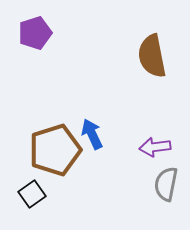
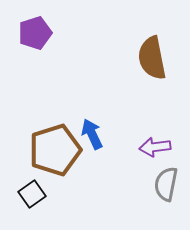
brown semicircle: moved 2 px down
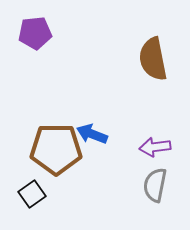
purple pentagon: rotated 12 degrees clockwise
brown semicircle: moved 1 px right, 1 px down
blue arrow: rotated 44 degrees counterclockwise
brown pentagon: moved 1 px right, 1 px up; rotated 18 degrees clockwise
gray semicircle: moved 11 px left, 1 px down
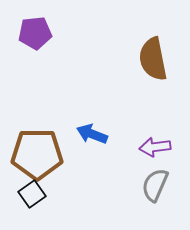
brown pentagon: moved 19 px left, 5 px down
gray semicircle: rotated 12 degrees clockwise
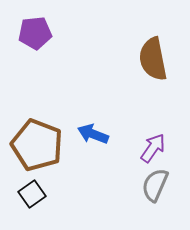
blue arrow: moved 1 px right
purple arrow: moved 2 px left, 1 px down; rotated 132 degrees clockwise
brown pentagon: moved 9 px up; rotated 21 degrees clockwise
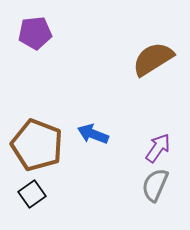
brown semicircle: rotated 69 degrees clockwise
purple arrow: moved 5 px right
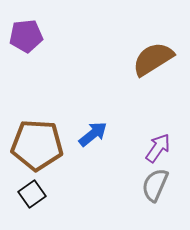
purple pentagon: moved 9 px left, 3 px down
blue arrow: rotated 120 degrees clockwise
brown pentagon: rotated 18 degrees counterclockwise
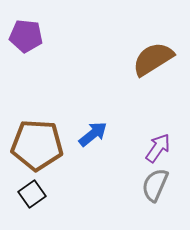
purple pentagon: rotated 12 degrees clockwise
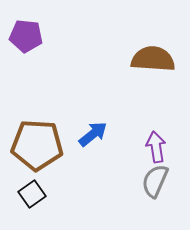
brown semicircle: rotated 36 degrees clockwise
purple arrow: moved 2 px left, 1 px up; rotated 44 degrees counterclockwise
gray semicircle: moved 4 px up
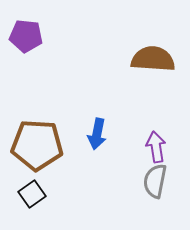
blue arrow: moved 4 px right; rotated 140 degrees clockwise
gray semicircle: rotated 12 degrees counterclockwise
